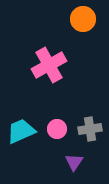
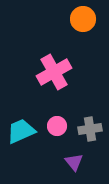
pink cross: moved 5 px right, 7 px down
pink circle: moved 3 px up
purple triangle: rotated 12 degrees counterclockwise
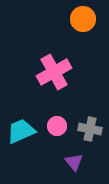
gray cross: rotated 20 degrees clockwise
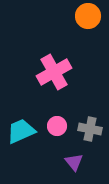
orange circle: moved 5 px right, 3 px up
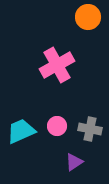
orange circle: moved 1 px down
pink cross: moved 3 px right, 7 px up
purple triangle: rotated 36 degrees clockwise
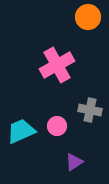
gray cross: moved 19 px up
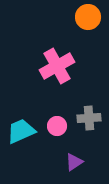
pink cross: moved 1 px down
gray cross: moved 1 px left, 8 px down; rotated 15 degrees counterclockwise
